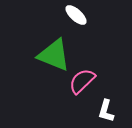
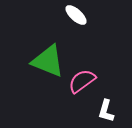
green triangle: moved 6 px left, 6 px down
pink semicircle: rotated 8 degrees clockwise
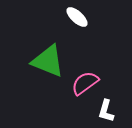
white ellipse: moved 1 px right, 2 px down
pink semicircle: moved 3 px right, 2 px down
